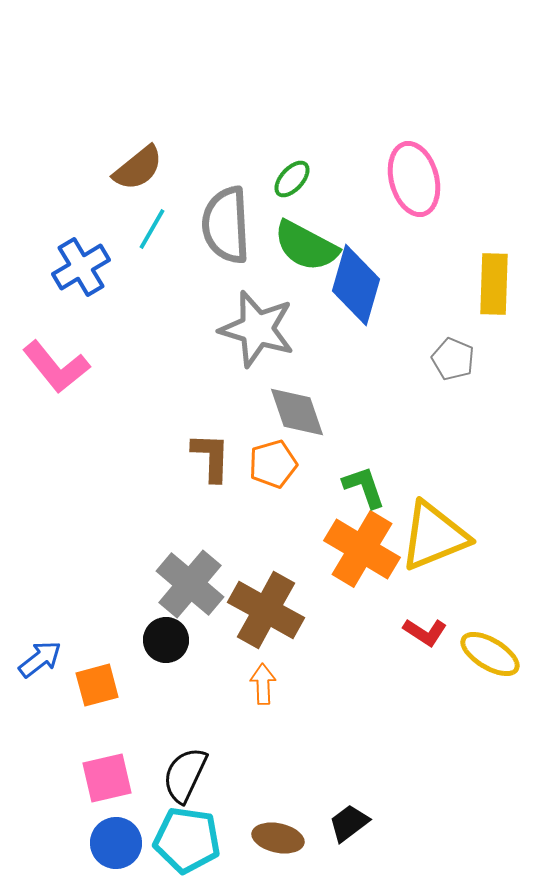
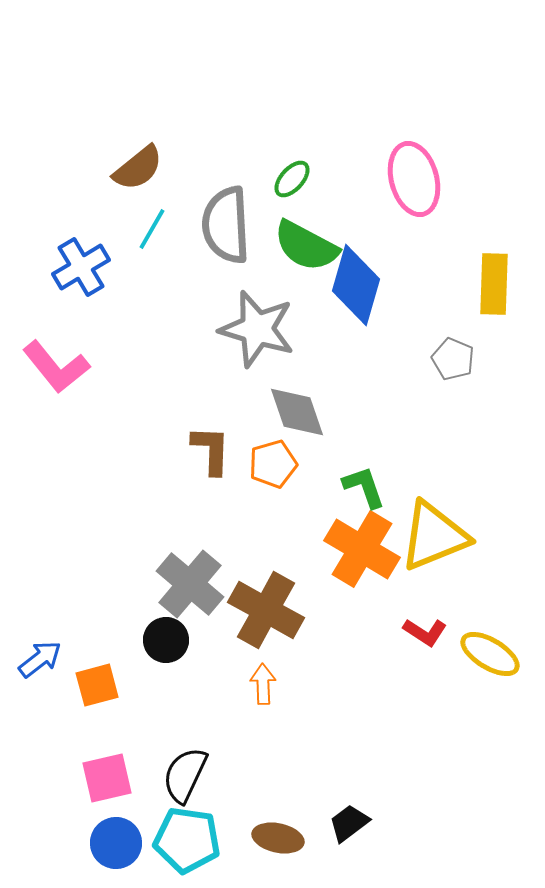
brown L-shape: moved 7 px up
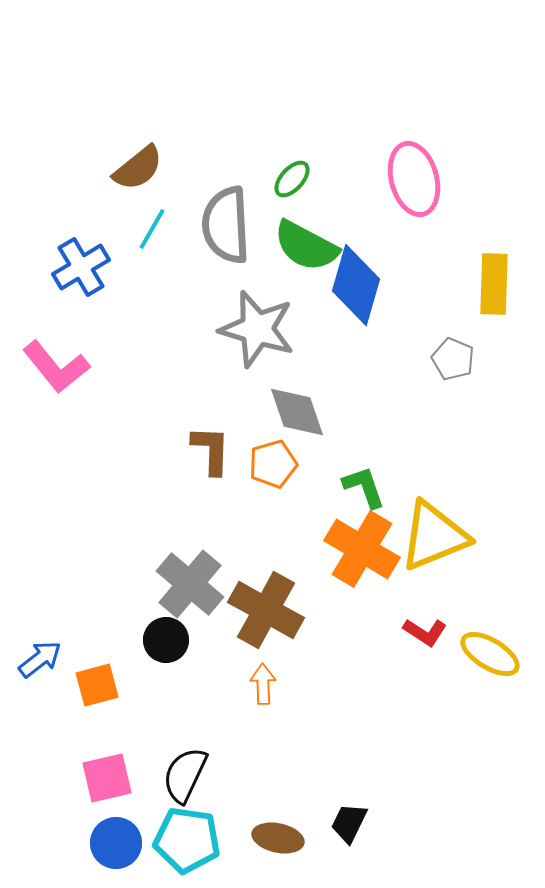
black trapezoid: rotated 27 degrees counterclockwise
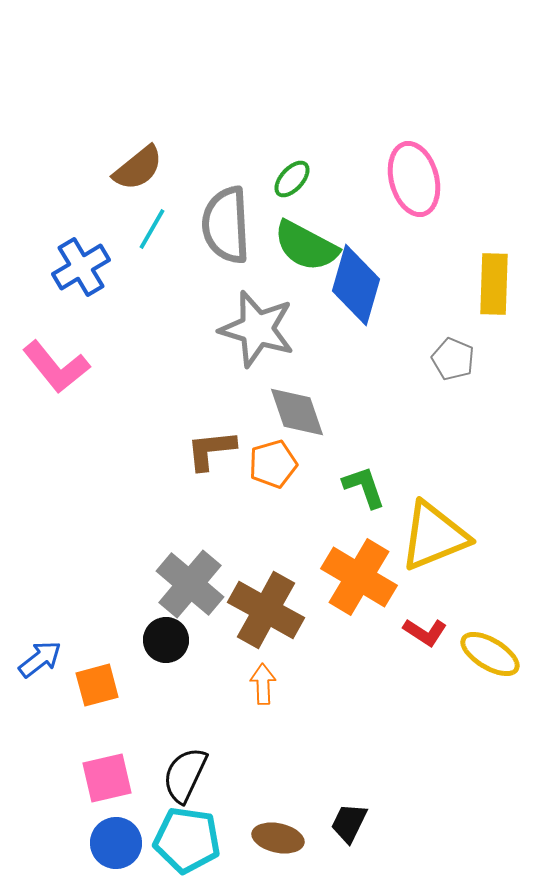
brown L-shape: rotated 98 degrees counterclockwise
orange cross: moved 3 px left, 28 px down
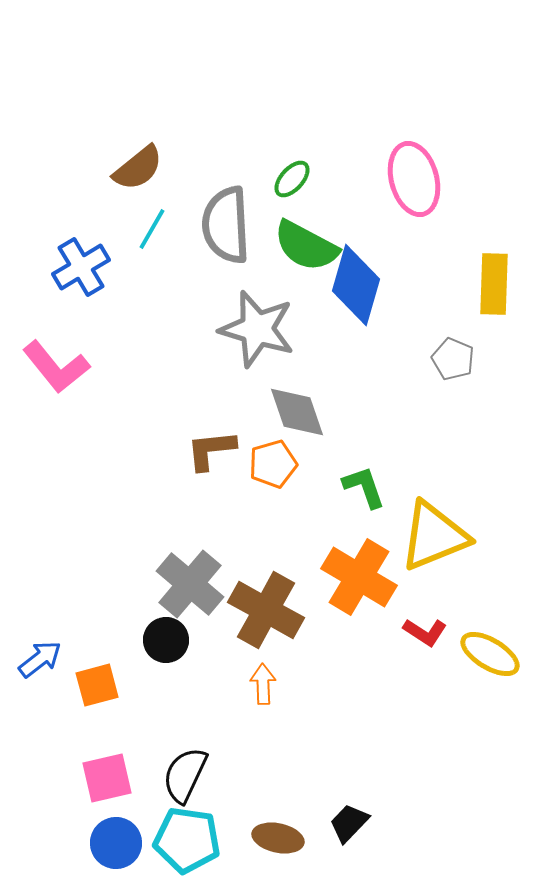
black trapezoid: rotated 18 degrees clockwise
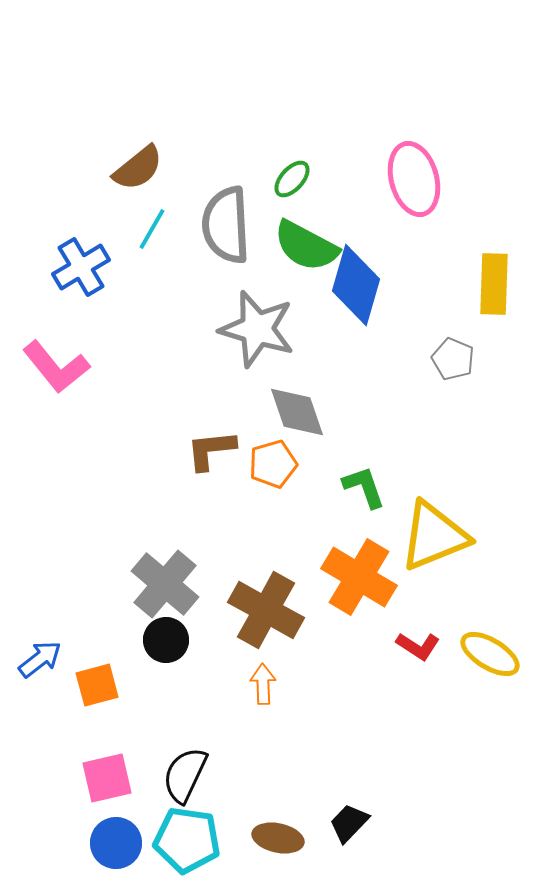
gray cross: moved 25 px left
red L-shape: moved 7 px left, 14 px down
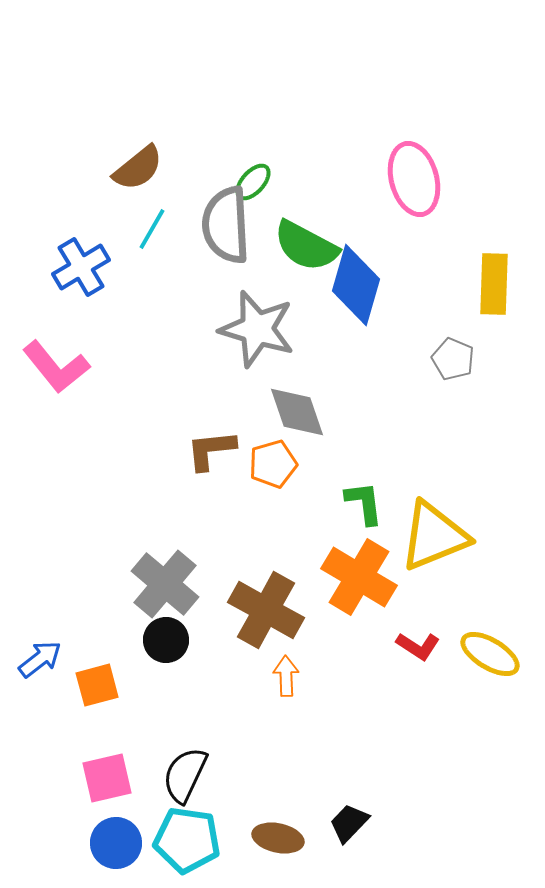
green ellipse: moved 39 px left, 3 px down
green L-shape: moved 16 px down; rotated 12 degrees clockwise
orange arrow: moved 23 px right, 8 px up
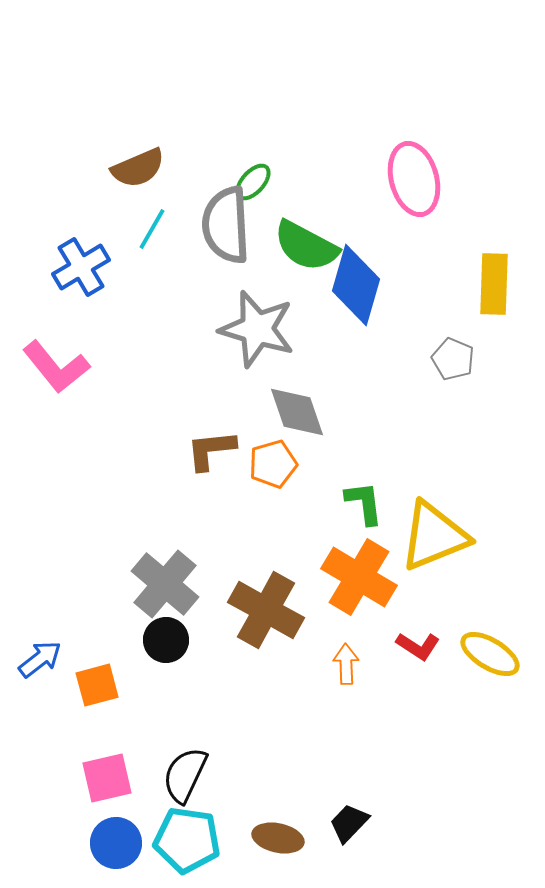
brown semicircle: rotated 16 degrees clockwise
orange arrow: moved 60 px right, 12 px up
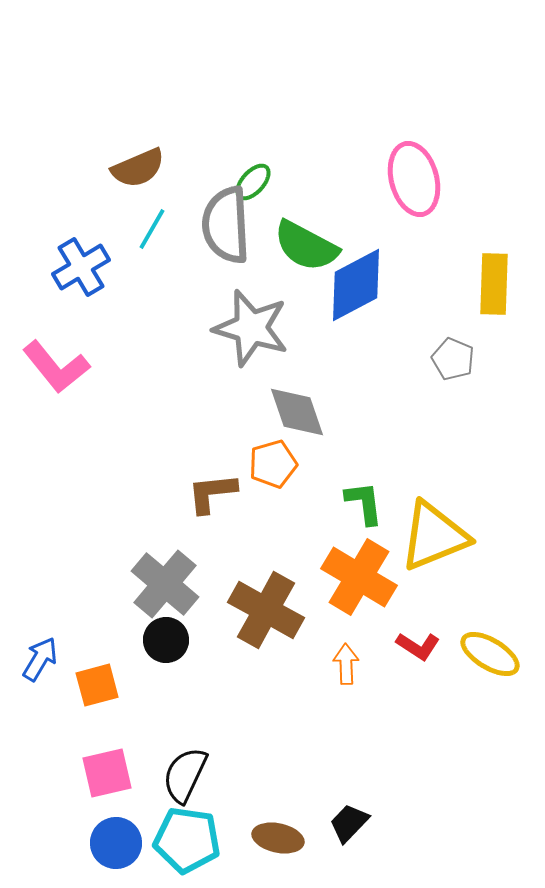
blue diamond: rotated 46 degrees clockwise
gray star: moved 6 px left, 1 px up
brown L-shape: moved 1 px right, 43 px down
blue arrow: rotated 21 degrees counterclockwise
pink square: moved 5 px up
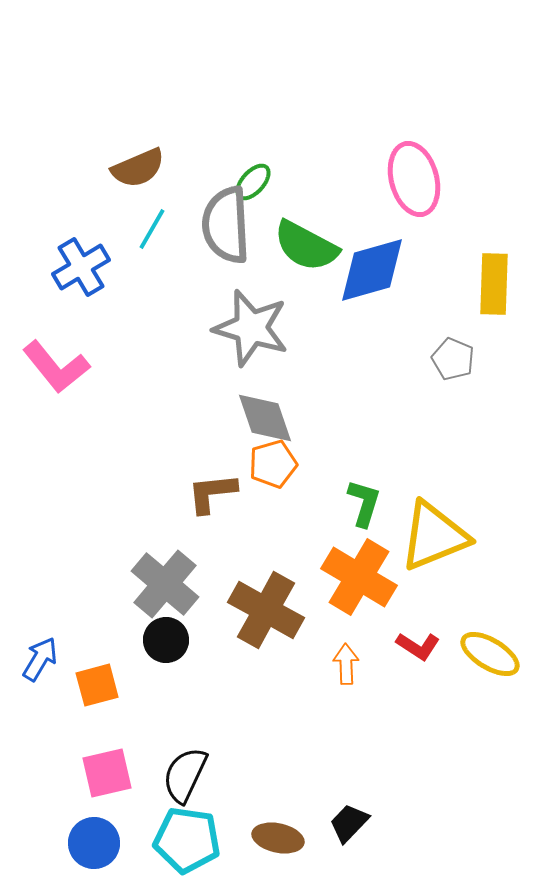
blue diamond: moved 16 px right, 15 px up; rotated 12 degrees clockwise
gray diamond: moved 32 px left, 6 px down
green L-shape: rotated 24 degrees clockwise
blue circle: moved 22 px left
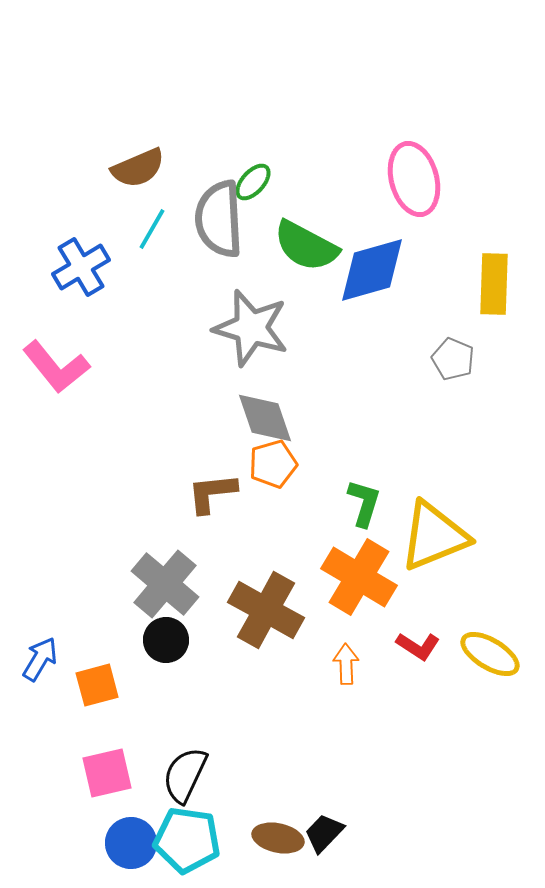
gray semicircle: moved 7 px left, 6 px up
black trapezoid: moved 25 px left, 10 px down
blue circle: moved 37 px right
